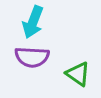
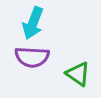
cyan arrow: moved 1 px down
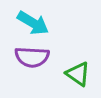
cyan arrow: rotated 80 degrees counterclockwise
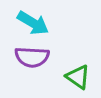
green triangle: moved 3 px down
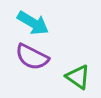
purple semicircle: rotated 24 degrees clockwise
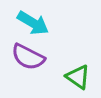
purple semicircle: moved 4 px left
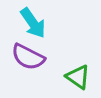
cyan arrow: rotated 24 degrees clockwise
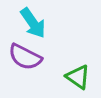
purple semicircle: moved 3 px left
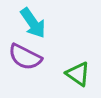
green triangle: moved 3 px up
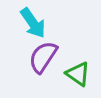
purple semicircle: moved 18 px right; rotated 96 degrees clockwise
